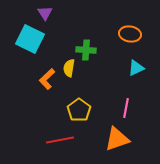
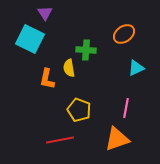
orange ellipse: moved 6 px left; rotated 45 degrees counterclockwise
yellow semicircle: rotated 18 degrees counterclockwise
orange L-shape: rotated 35 degrees counterclockwise
yellow pentagon: rotated 15 degrees counterclockwise
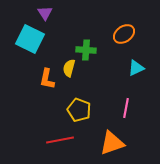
yellow semicircle: rotated 24 degrees clockwise
orange triangle: moved 5 px left, 4 px down
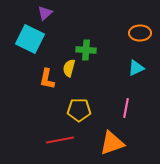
purple triangle: rotated 21 degrees clockwise
orange ellipse: moved 16 px right, 1 px up; rotated 35 degrees clockwise
yellow pentagon: rotated 20 degrees counterclockwise
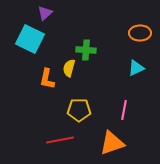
pink line: moved 2 px left, 2 px down
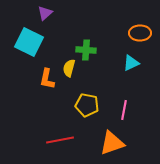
cyan square: moved 1 px left, 3 px down
cyan triangle: moved 5 px left, 5 px up
yellow pentagon: moved 8 px right, 5 px up; rotated 10 degrees clockwise
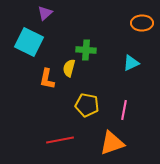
orange ellipse: moved 2 px right, 10 px up
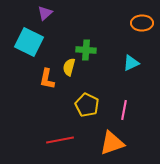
yellow semicircle: moved 1 px up
yellow pentagon: rotated 15 degrees clockwise
